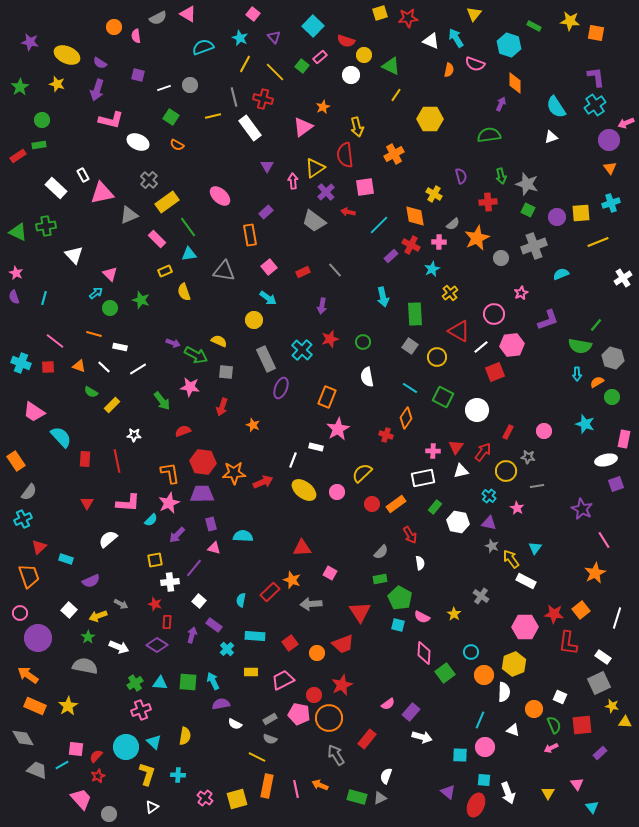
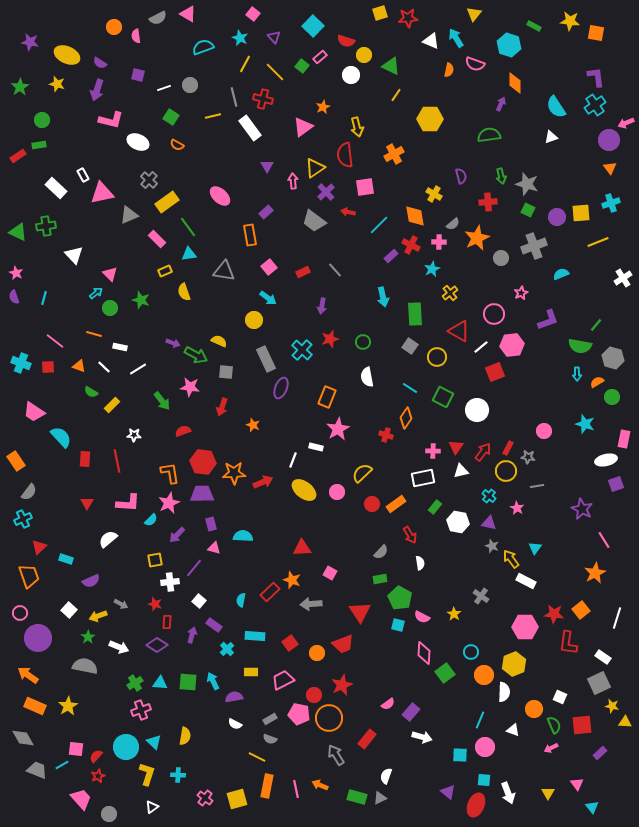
red rectangle at (508, 432): moved 16 px down
purple semicircle at (221, 704): moved 13 px right, 7 px up
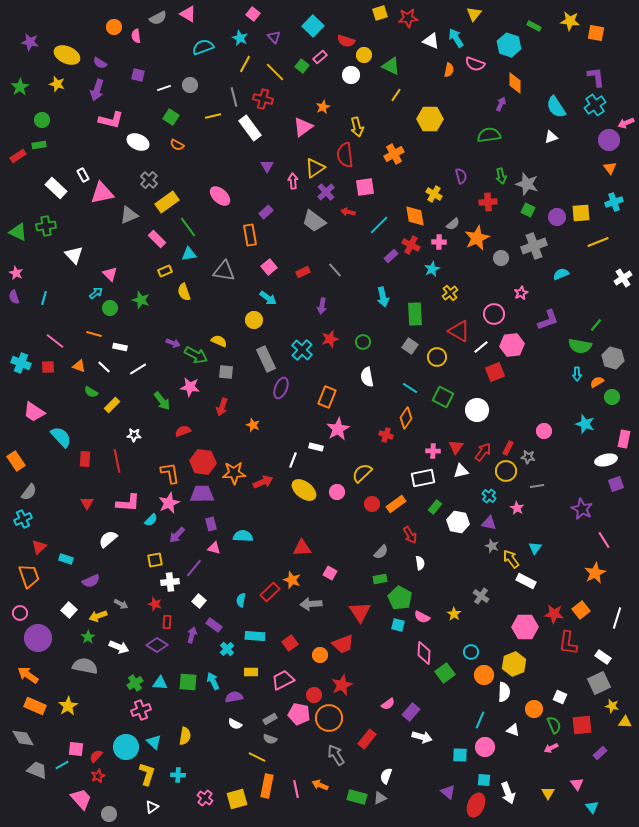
cyan cross at (611, 203): moved 3 px right, 1 px up
orange circle at (317, 653): moved 3 px right, 2 px down
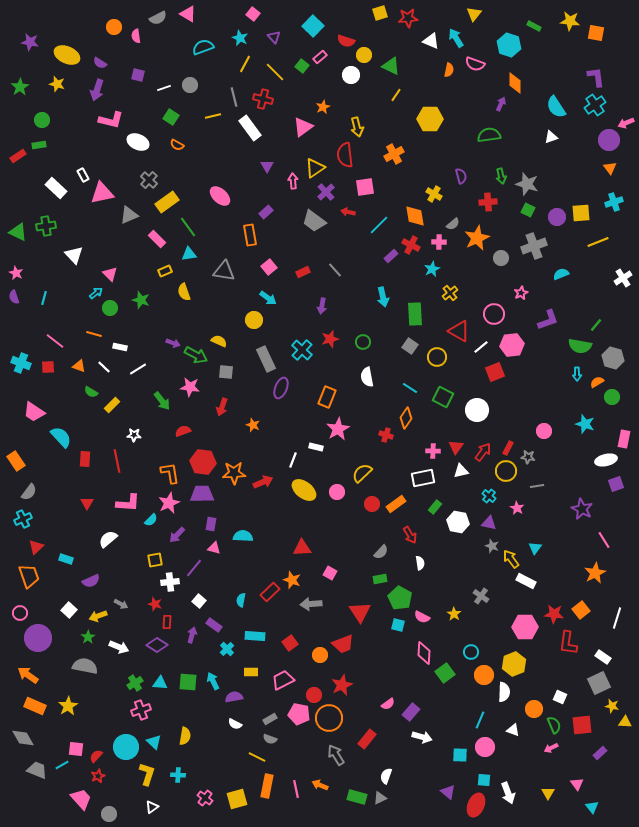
purple rectangle at (211, 524): rotated 24 degrees clockwise
red triangle at (39, 547): moved 3 px left
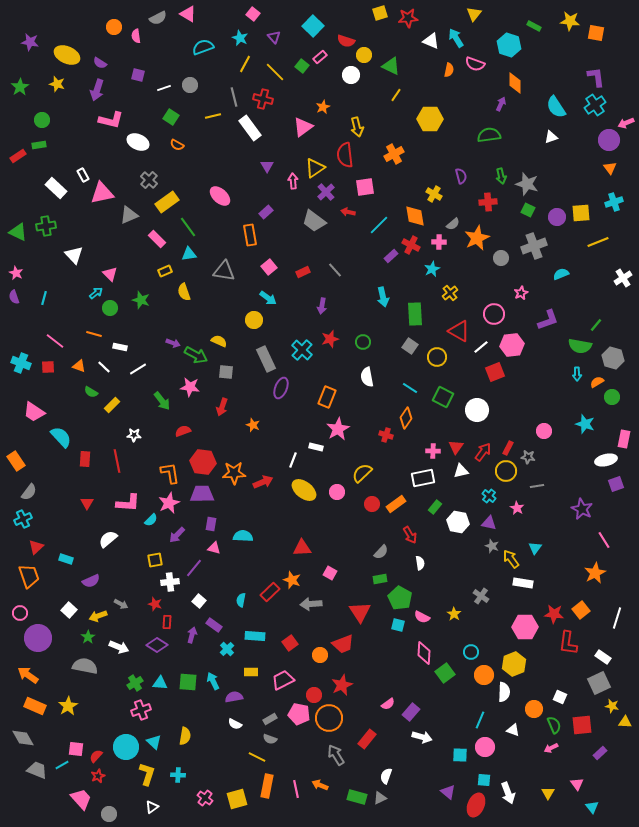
white rectangle at (526, 581): moved 3 px left, 2 px down; rotated 18 degrees counterclockwise
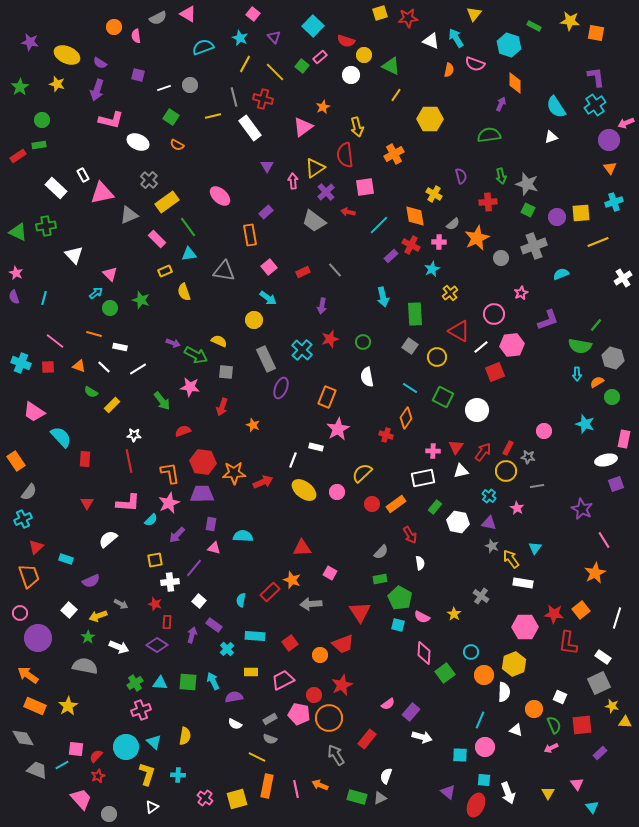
red line at (117, 461): moved 12 px right
white triangle at (513, 730): moved 3 px right
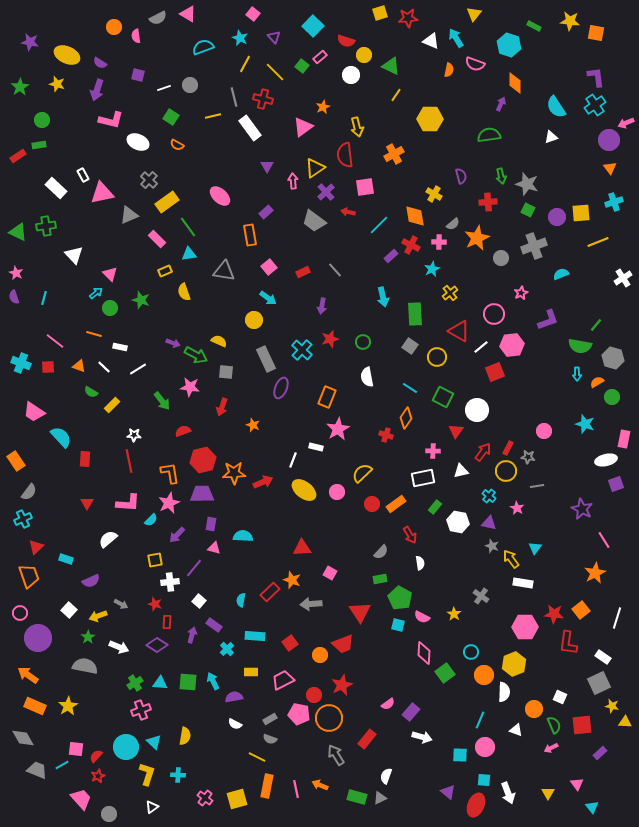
red triangle at (456, 447): moved 16 px up
red hexagon at (203, 462): moved 2 px up; rotated 20 degrees counterclockwise
